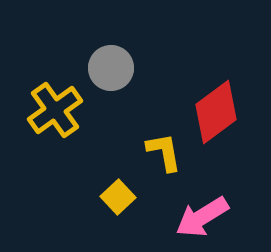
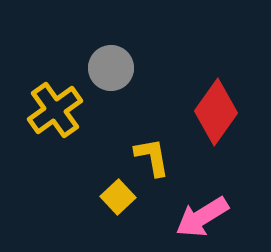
red diamond: rotated 18 degrees counterclockwise
yellow L-shape: moved 12 px left, 5 px down
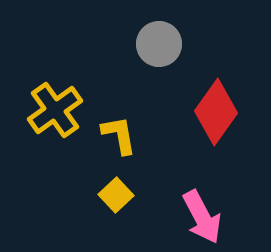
gray circle: moved 48 px right, 24 px up
yellow L-shape: moved 33 px left, 22 px up
yellow square: moved 2 px left, 2 px up
pink arrow: rotated 86 degrees counterclockwise
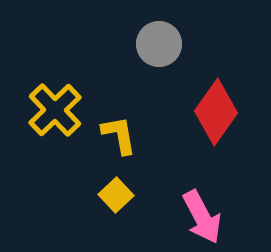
yellow cross: rotated 8 degrees counterclockwise
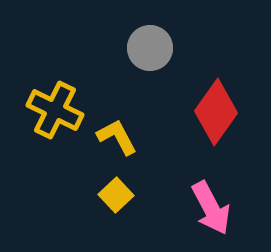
gray circle: moved 9 px left, 4 px down
yellow cross: rotated 20 degrees counterclockwise
yellow L-shape: moved 2 px left, 2 px down; rotated 18 degrees counterclockwise
pink arrow: moved 9 px right, 9 px up
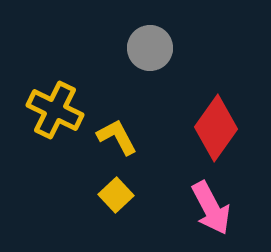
red diamond: moved 16 px down
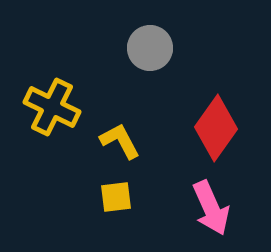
yellow cross: moved 3 px left, 3 px up
yellow L-shape: moved 3 px right, 4 px down
yellow square: moved 2 px down; rotated 36 degrees clockwise
pink arrow: rotated 4 degrees clockwise
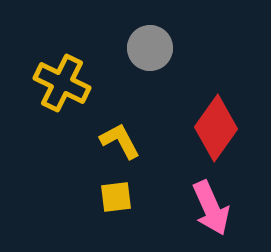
yellow cross: moved 10 px right, 24 px up
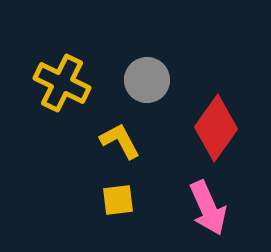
gray circle: moved 3 px left, 32 px down
yellow square: moved 2 px right, 3 px down
pink arrow: moved 3 px left
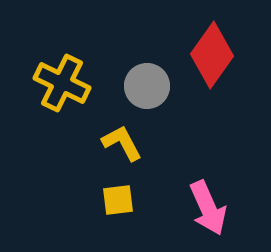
gray circle: moved 6 px down
red diamond: moved 4 px left, 73 px up
yellow L-shape: moved 2 px right, 2 px down
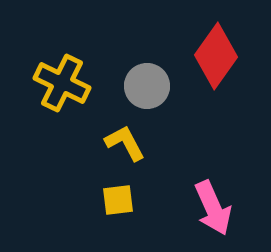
red diamond: moved 4 px right, 1 px down
yellow L-shape: moved 3 px right
pink arrow: moved 5 px right
